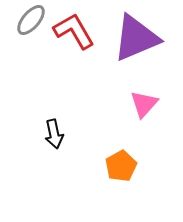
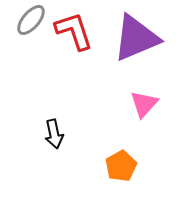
red L-shape: rotated 12 degrees clockwise
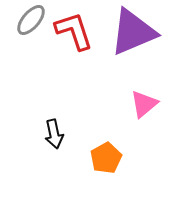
purple triangle: moved 3 px left, 6 px up
pink triangle: rotated 8 degrees clockwise
orange pentagon: moved 15 px left, 8 px up
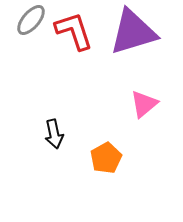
purple triangle: rotated 6 degrees clockwise
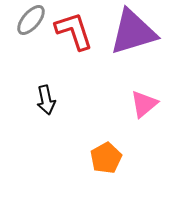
black arrow: moved 8 px left, 34 px up
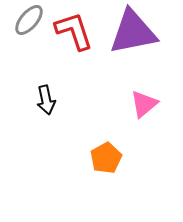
gray ellipse: moved 2 px left
purple triangle: rotated 6 degrees clockwise
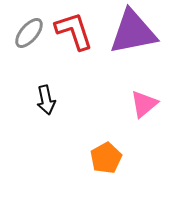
gray ellipse: moved 13 px down
